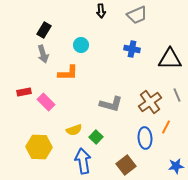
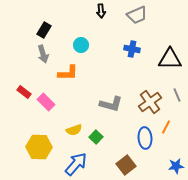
red rectangle: rotated 48 degrees clockwise
blue arrow: moved 7 px left, 3 px down; rotated 50 degrees clockwise
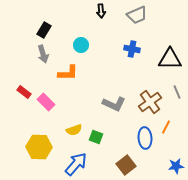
gray line: moved 3 px up
gray L-shape: moved 3 px right; rotated 10 degrees clockwise
green square: rotated 24 degrees counterclockwise
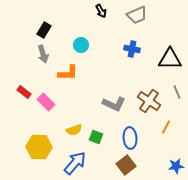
black arrow: rotated 24 degrees counterclockwise
brown cross: moved 1 px left, 1 px up; rotated 20 degrees counterclockwise
blue ellipse: moved 15 px left
blue arrow: moved 1 px left, 1 px up
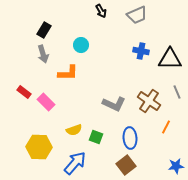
blue cross: moved 9 px right, 2 px down
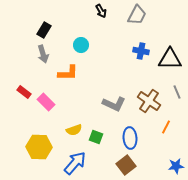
gray trapezoid: rotated 40 degrees counterclockwise
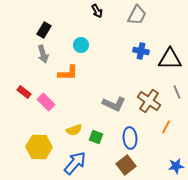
black arrow: moved 4 px left
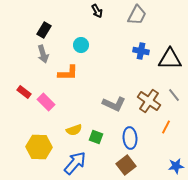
gray line: moved 3 px left, 3 px down; rotated 16 degrees counterclockwise
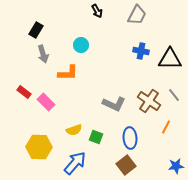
black rectangle: moved 8 px left
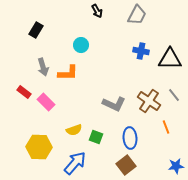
gray arrow: moved 13 px down
orange line: rotated 48 degrees counterclockwise
